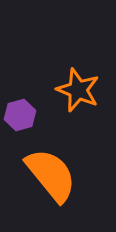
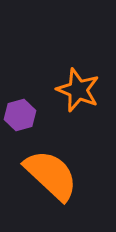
orange semicircle: rotated 8 degrees counterclockwise
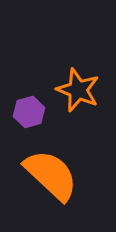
purple hexagon: moved 9 px right, 3 px up
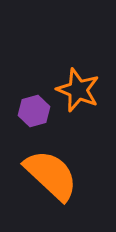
purple hexagon: moved 5 px right, 1 px up
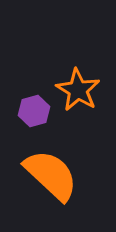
orange star: rotated 9 degrees clockwise
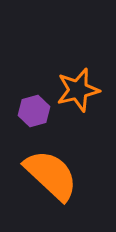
orange star: rotated 27 degrees clockwise
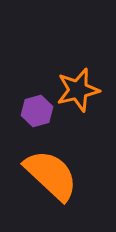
purple hexagon: moved 3 px right
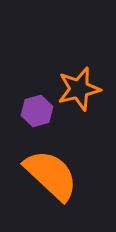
orange star: moved 1 px right, 1 px up
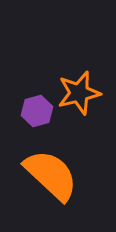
orange star: moved 4 px down
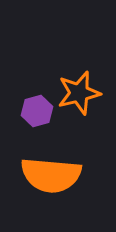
orange semicircle: rotated 142 degrees clockwise
